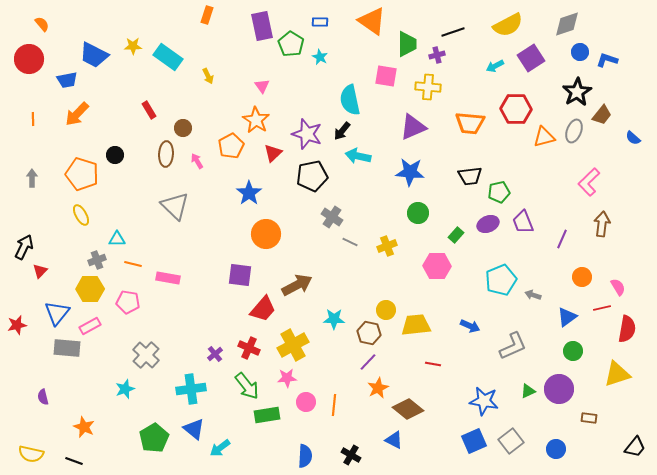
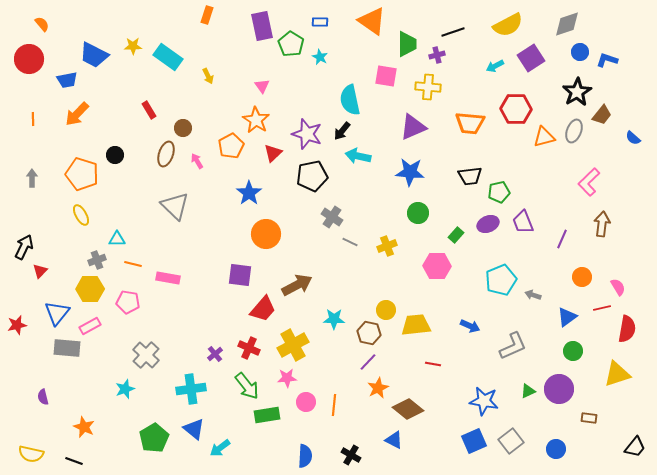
brown ellipse at (166, 154): rotated 15 degrees clockwise
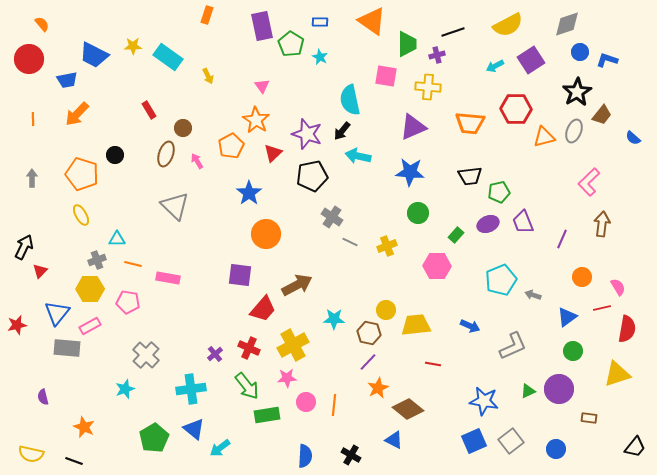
purple square at (531, 58): moved 2 px down
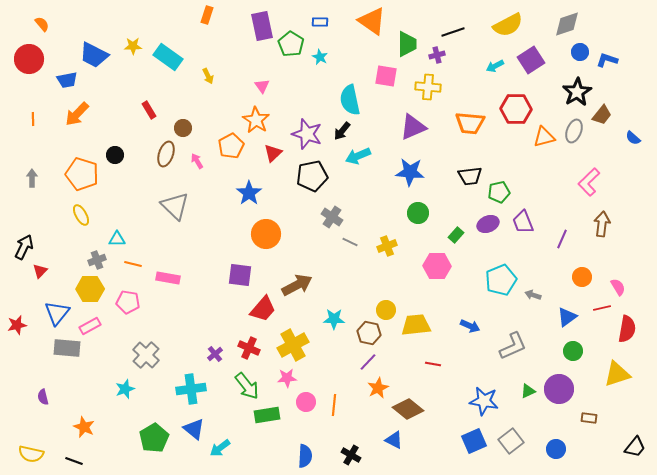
cyan arrow at (358, 156): rotated 35 degrees counterclockwise
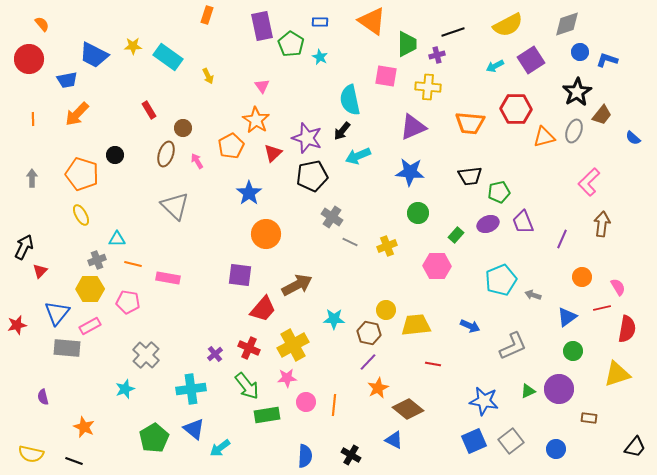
purple star at (307, 134): moved 4 px down
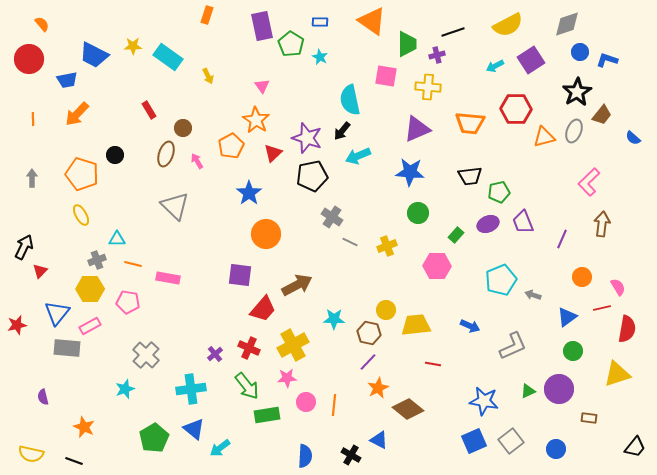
purple triangle at (413, 127): moved 4 px right, 2 px down
blue triangle at (394, 440): moved 15 px left
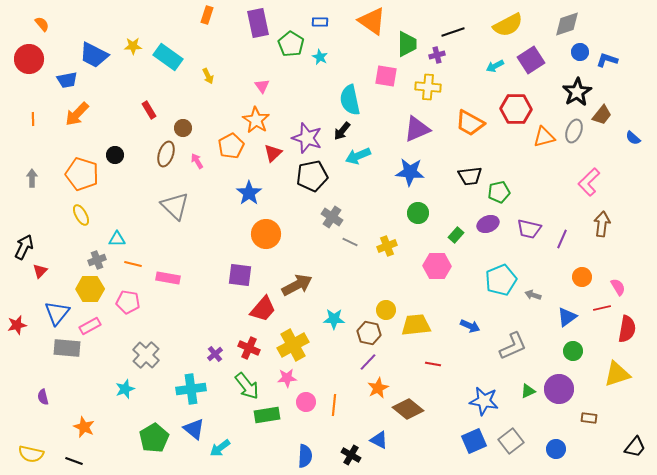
purple rectangle at (262, 26): moved 4 px left, 3 px up
orange trapezoid at (470, 123): rotated 24 degrees clockwise
purple trapezoid at (523, 222): moved 6 px right, 7 px down; rotated 55 degrees counterclockwise
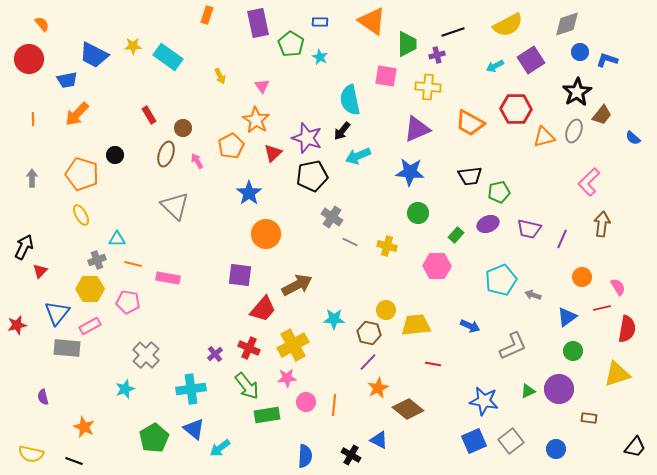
yellow arrow at (208, 76): moved 12 px right
red rectangle at (149, 110): moved 5 px down
yellow cross at (387, 246): rotated 36 degrees clockwise
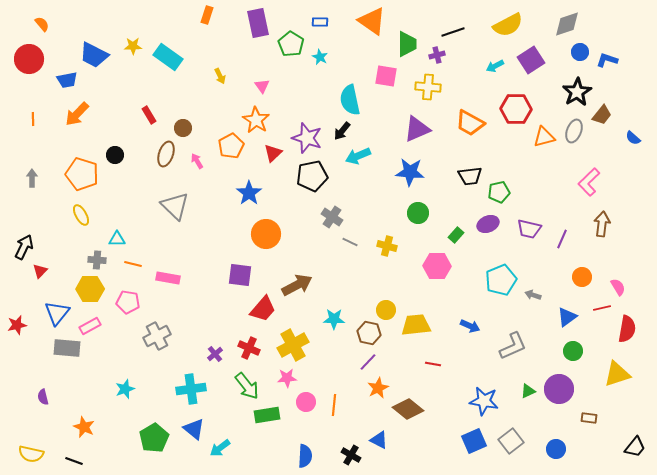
gray cross at (97, 260): rotated 24 degrees clockwise
gray cross at (146, 355): moved 11 px right, 19 px up; rotated 20 degrees clockwise
